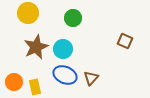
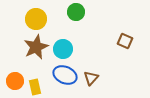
yellow circle: moved 8 px right, 6 px down
green circle: moved 3 px right, 6 px up
orange circle: moved 1 px right, 1 px up
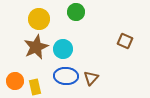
yellow circle: moved 3 px right
blue ellipse: moved 1 px right, 1 px down; rotated 20 degrees counterclockwise
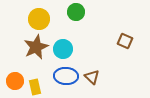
brown triangle: moved 1 px right, 1 px up; rotated 28 degrees counterclockwise
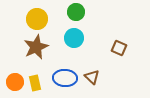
yellow circle: moved 2 px left
brown square: moved 6 px left, 7 px down
cyan circle: moved 11 px right, 11 px up
blue ellipse: moved 1 px left, 2 px down
orange circle: moved 1 px down
yellow rectangle: moved 4 px up
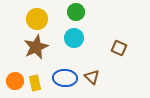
orange circle: moved 1 px up
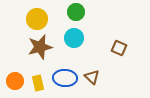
brown star: moved 4 px right; rotated 10 degrees clockwise
yellow rectangle: moved 3 px right
